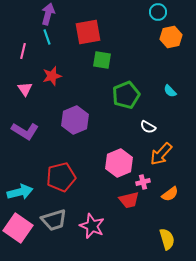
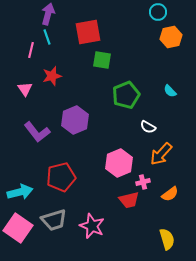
pink line: moved 8 px right, 1 px up
purple L-shape: moved 12 px right, 1 px down; rotated 20 degrees clockwise
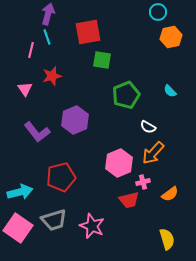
orange arrow: moved 8 px left, 1 px up
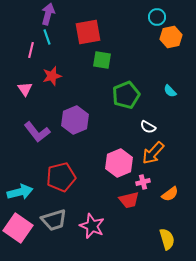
cyan circle: moved 1 px left, 5 px down
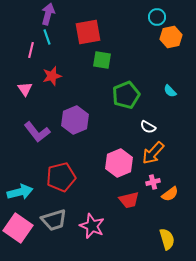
pink cross: moved 10 px right
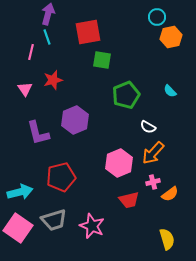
pink line: moved 2 px down
red star: moved 1 px right, 4 px down
purple L-shape: moved 1 px right, 1 px down; rotated 24 degrees clockwise
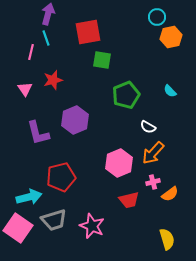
cyan line: moved 1 px left, 1 px down
cyan arrow: moved 9 px right, 5 px down
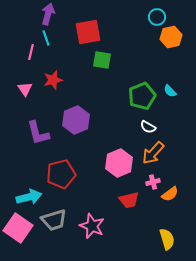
green pentagon: moved 16 px right, 1 px down
purple hexagon: moved 1 px right
red pentagon: moved 3 px up
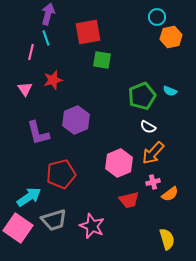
cyan semicircle: rotated 24 degrees counterclockwise
cyan arrow: rotated 20 degrees counterclockwise
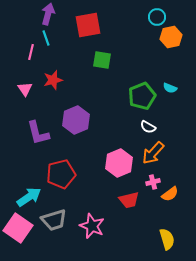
red square: moved 7 px up
cyan semicircle: moved 3 px up
